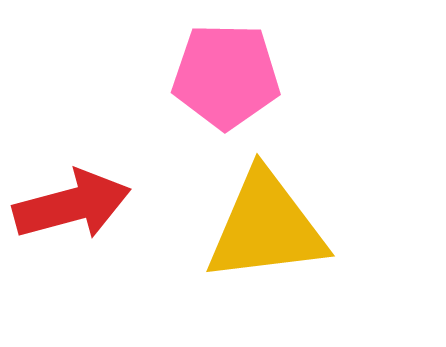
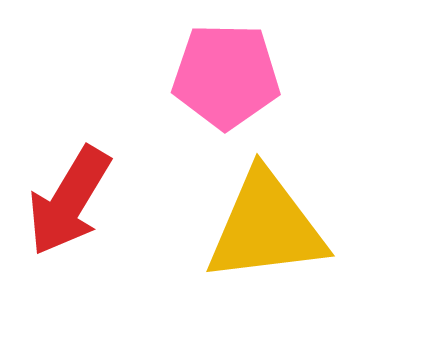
red arrow: moved 3 px left, 4 px up; rotated 136 degrees clockwise
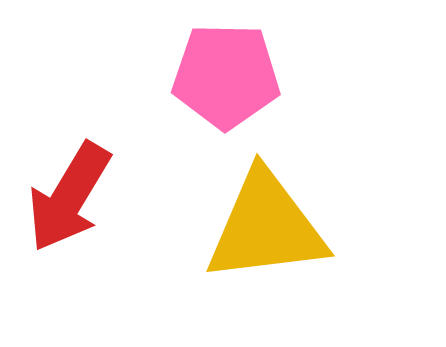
red arrow: moved 4 px up
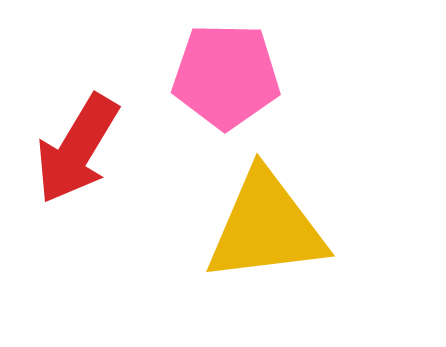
red arrow: moved 8 px right, 48 px up
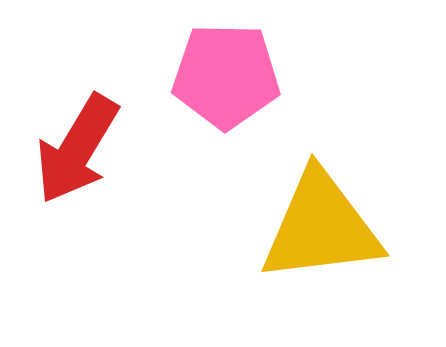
yellow triangle: moved 55 px right
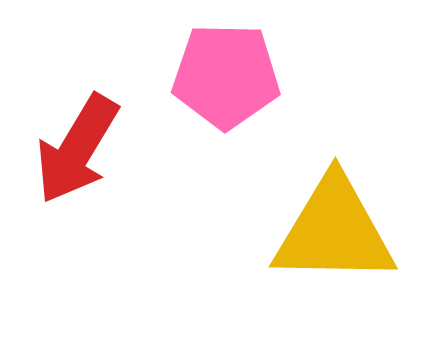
yellow triangle: moved 13 px right, 4 px down; rotated 8 degrees clockwise
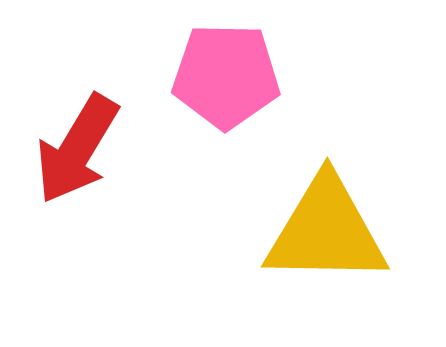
yellow triangle: moved 8 px left
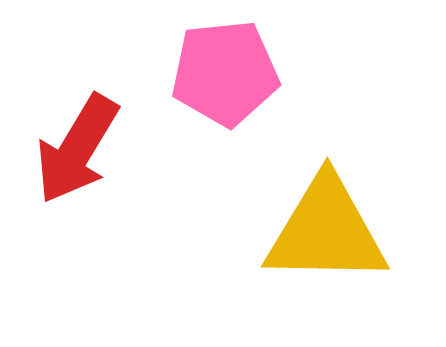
pink pentagon: moved 1 px left, 3 px up; rotated 7 degrees counterclockwise
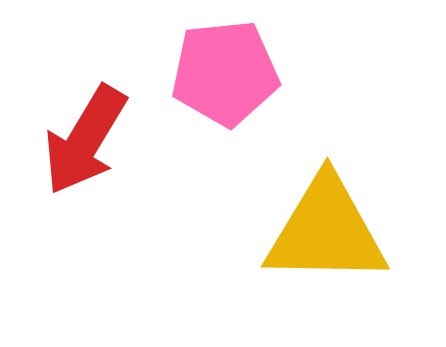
red arrow: moved 8 px right, 9 px up
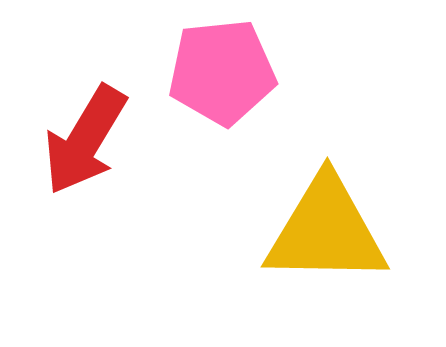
pink pentagon: moved 3 px left, 1 px up
